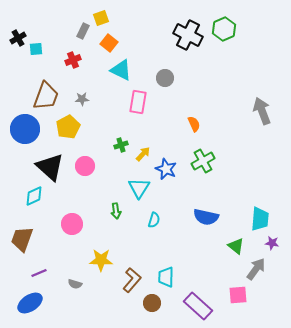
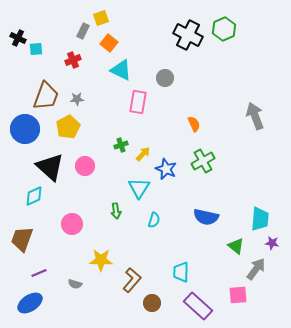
black cross at (18, 38): rotated 35 degrees counterclockwise
gray star at (82, 99): moved 5 px left
gray arrow at (262, 111): moved 7 px left, 5 px down
cyan trapezoid at (166, 277): moved 15 px right, 5 px up
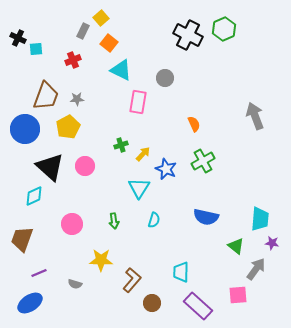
yellow square at (101, 18): rotated 21 degrees counterclockwise
green arrow at (116, 211): moved 2 px left, 10 px down
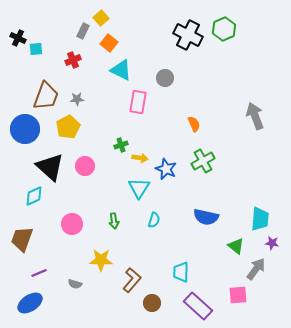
yellow arrow at (143, 154): moved 3 px left, 4 px down; rotated 56 degrees clockwise
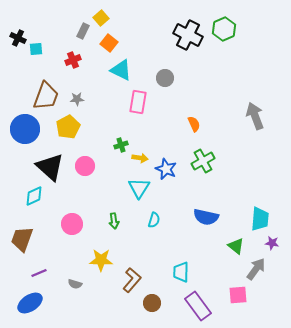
purple rectangle at (198, 306): rotated 12 degrees clockwise
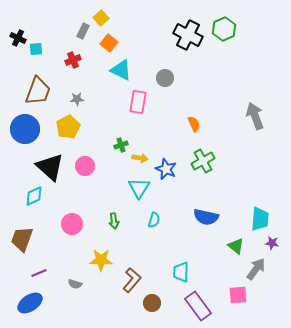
brown trapezoid at (46, 96): moved 8 px left, 5 px up
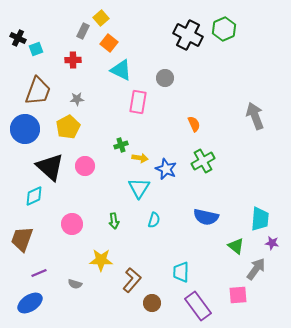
cyan square at (36, 49): rotated 16 degrees counterclockwise
red cross at (73, 60): rotated 21 degrees clockwise
